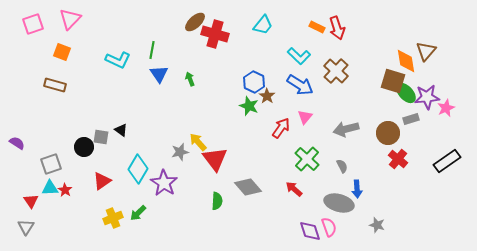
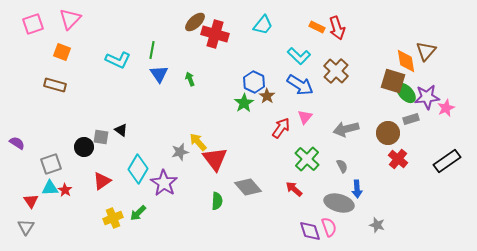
green star at (249, 106): moved 5 px left, 3 px up; rotated 18 degrees clockwise
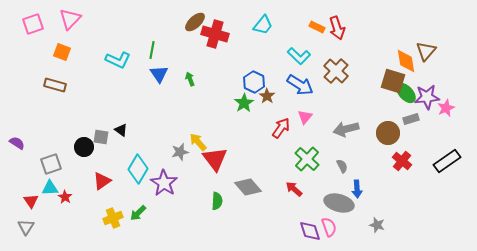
red cross at (398, 159): moved 4 px right, 2 px down
red star at (65, 190): moved 7 px down
